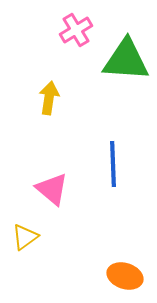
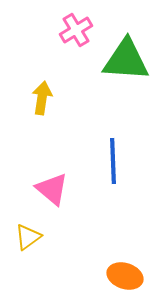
yellow arrow: moved 7 px left
blue line: moved 3 px up
yellow triangle: moved 3 px right
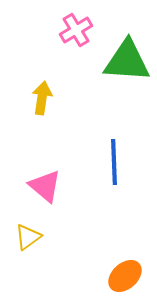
green triangle: moved 1 px right, 1 px down
blue line: moved 1 px right, 1 px down
pink triangle: moved 7 px left, 3 px up
orange ellipse: rotated 60 degrees counterclockwise
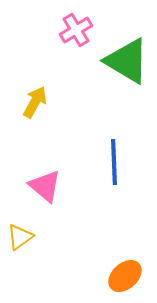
green triangle: rotated 27 degrees clockwise
yellow arrow: moved 7 px left, 4 px down; rotated 20 degrees clockwise
yellow triangle: moved 8 px left
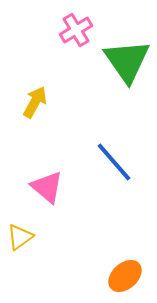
green triangle: rotated 24 degrees clockwise
blue line: rotated 39 degrees counterclockwise
pink triangle: moved 2 px right, 1 px down
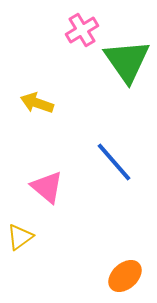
pink cross: moved 6 px right
yellow arrow: moved 2 px right, 1 px down; rotated 100 degrees counterclockwise
